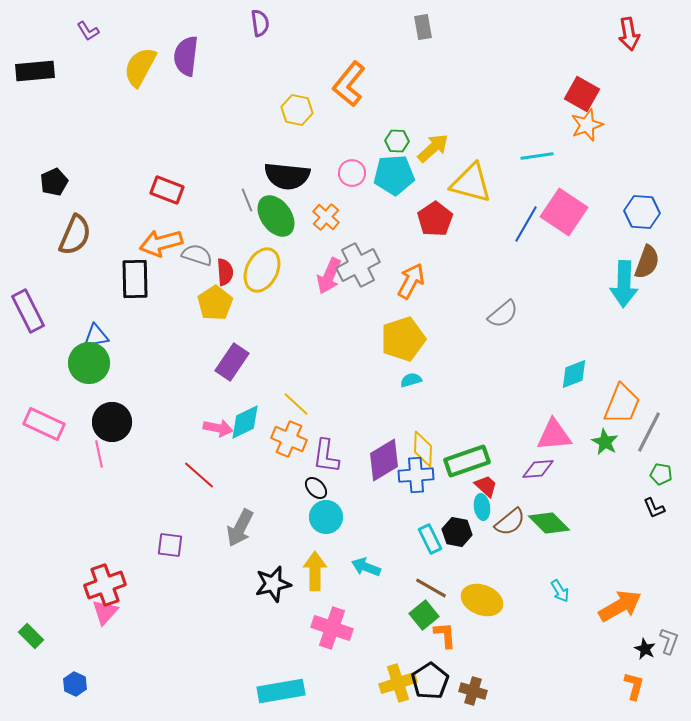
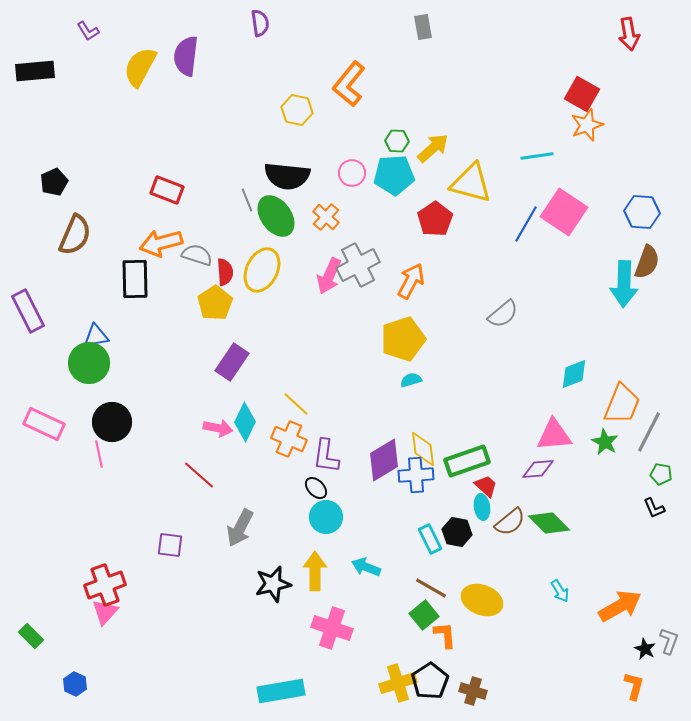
cyan diamond at (245, 422): rotated 39 degrees counterclockwise
yellow diamond at (423, 449): rotated 9 degrees counterclockwise
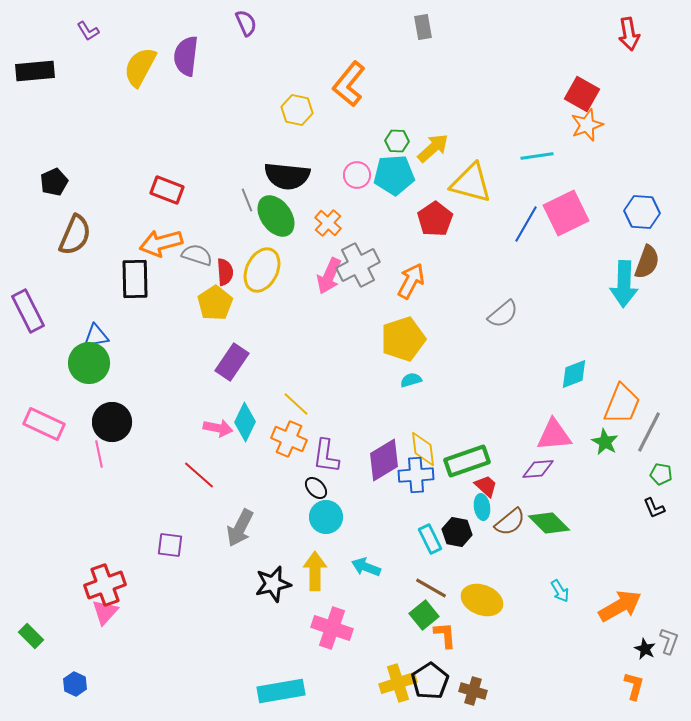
purple semicircle at (260, 23): moved 14 px left; rotated 16 degrees counterclockwise
pink circle at (352, 173): moved 5 px right, 2 px down
pink square at (564, 212): moved 2 px right, 1 px down; rotated 30 degrees clockwise
orange cross at (326, 217): moved 2 px right, 6 px down
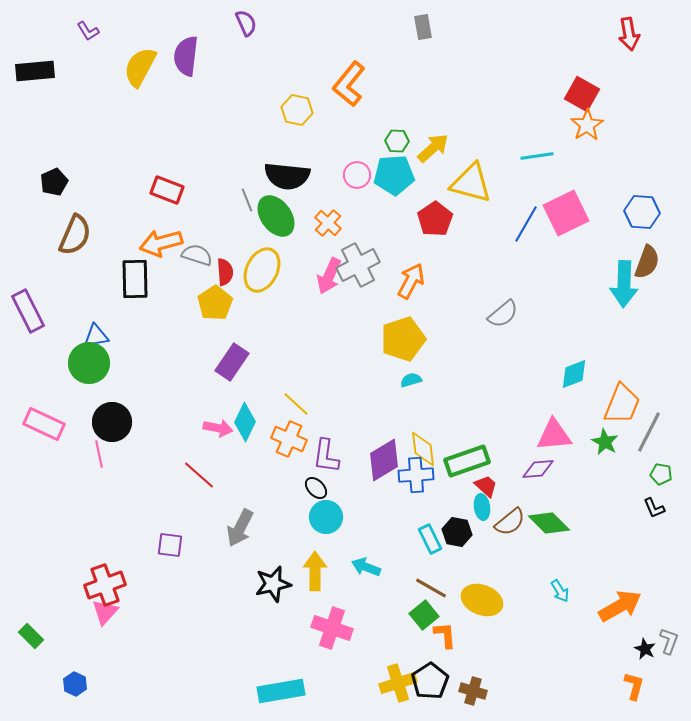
orange star at (587, 125): rotated 12 degrees counterclockwise
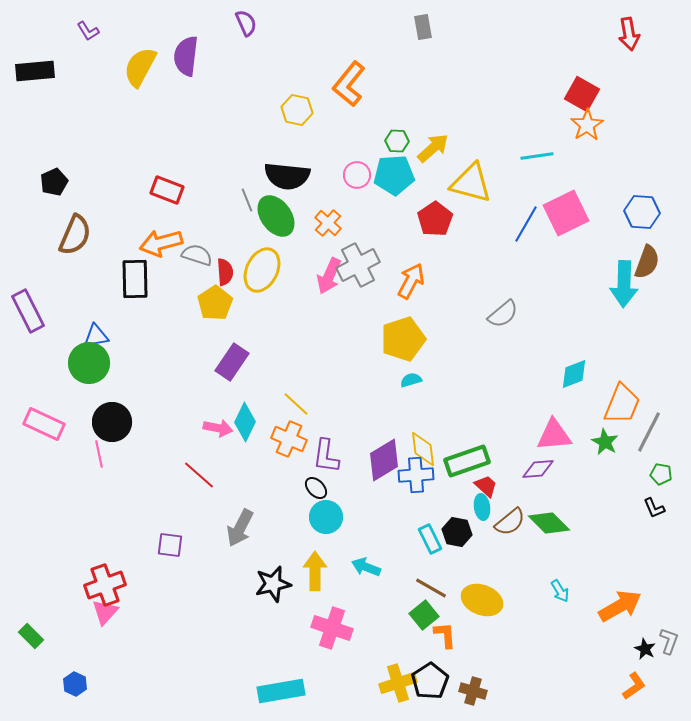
orange L-shape at (634, 686): rotated 40 degrees clockwise
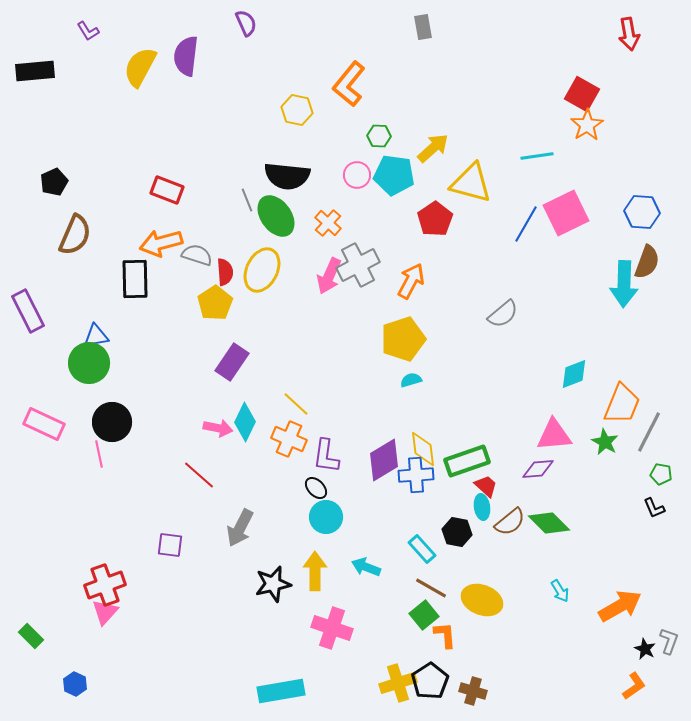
green hexagon at (397, 141): moved 18 px left, 5 px up
cyan pentagon at (394, 175): rotated 12 degrees clockwise
cyan rectangle at (430, 539): moved 8 px left, 10 px down; rotated 16 degrees counterclockwise
